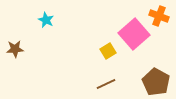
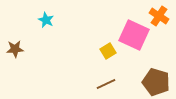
orange cross: rotated 12 degrees clockwise
pink square: moved 1 px down; rotated 24 degrees counterclockwise
brown pentagon: rotated 12 degrees counterclockwise
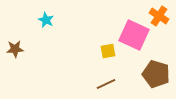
yellow square: rotated 21 degrees clockwise
brown pentagon: moved 8 px up
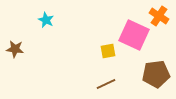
brown star: rotated 12 degrees clockwise
brown pentagon: rotated 24 degrees counterclockwise
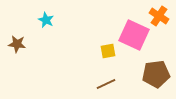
brown star: moved 2 px right, 5 px up
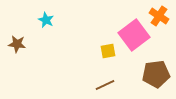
pink square: rotated 28 degrees clockwise
brown line: moved 1 px left, 1 px down
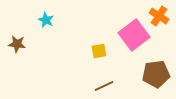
yellow square: moved 9 px left
brown line: moved 1 px left, 1 px down
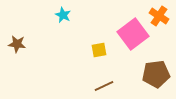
cyan star: moved 17 px right, 5 px up
pink square: moved 1 px left, 1 px up
yellow square: moved 1 px up
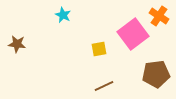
yellow square: moved 1 px up
